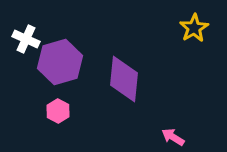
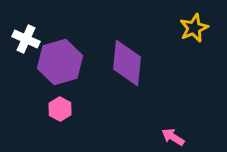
yellow star: rotated 8 degrees clockwise
purple diamond: moved 3 px right, 16 px up
pink hexagon: moved 2 px right, 2 px up
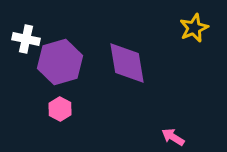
white cross: rotated 12 degrees counterclockwise
purple diamond: rotated 15 degrees counterclockwise
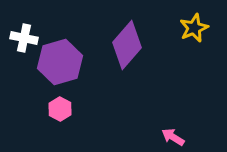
white cross: moved 2 px left, 1 px up
purple diamond: moved 18 px up; rotated 51 degrees clockwise
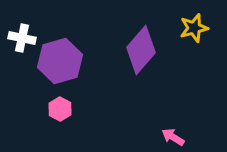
yellow star: rotated 8 degrees clockwise
white cross: moved 2 px left
purple diamond: moved 14 px right, 5 px down
purple hexagon: moved 1 px up
